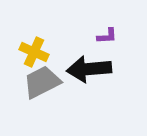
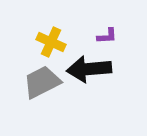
yellow cross: moved 17 px right, 10 px up
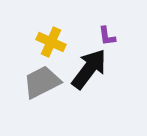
purple L-shape: rotated 85 degrees clockwise
black arrow: rotated 132 degrees clockwise
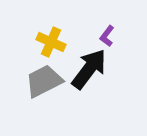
purple L-shape: rotated 45 degrees clockwise
gray trapezoid: moved 2 px right, 1 px up
